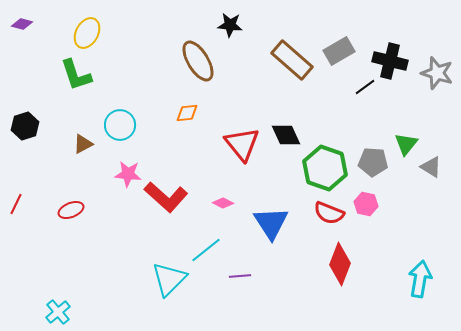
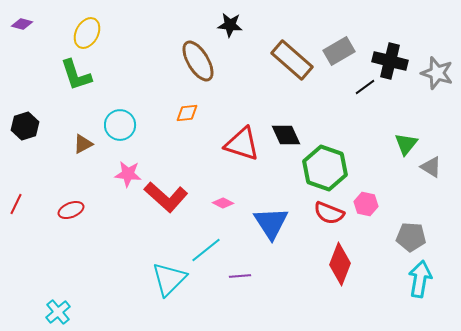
red triangle: rotated 33 degrees counterclockwise
gray pentagon: moved 38 px right, 75 px down
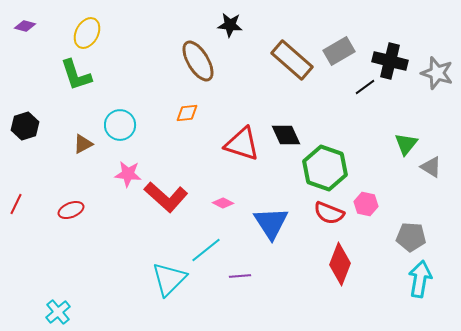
purple diamond: moved 3 px right, 2 px down
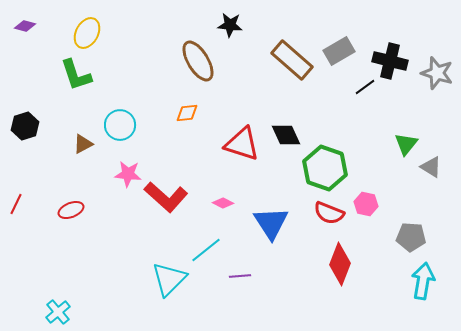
cyan arrow: moved 3 px right, 2 px down
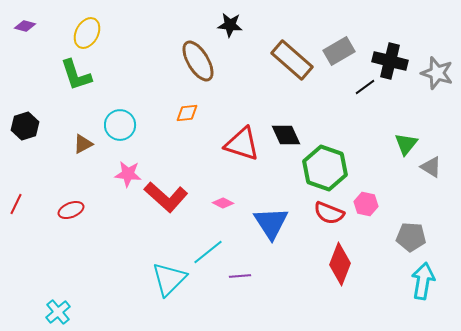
cyan line: moved 2 px right, 2 px down
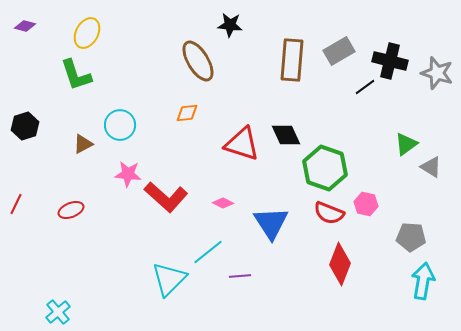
brown rectangle: rotated 54 degrees clockwise
green triangle: rotated 15 degrees clockwise
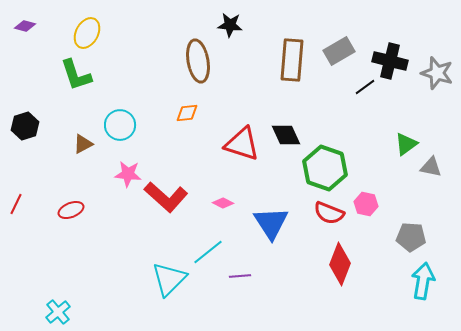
brown ellipse: rotated 21 degrees clockwise
gray triangle: rotated 20 degrees counterclockwise
